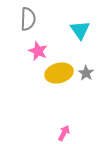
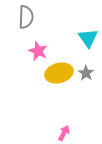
gray semicircle: moved 2 px left, 2 px up
cyan triangle: moved 8 px right, 8 px down
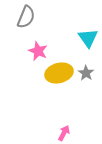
gray semicircle: rotated 20 degrees clockwise
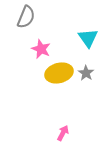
pink star: moved 3 px right, 2 px up
pink arrow: moved 1 px left
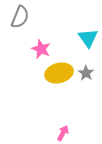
gray semicircle: moved 6 px left
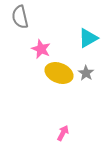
gray semicircle: rotated 145 degrees clockwise
cyan triangle: rotated 35 degrees clockwise
yellow ellipse: rotated 36 degrees clockwise
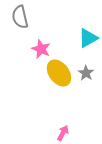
yellow ellipse: rotated 32 degrees clockwise
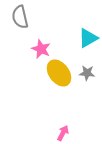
gray star: moved 1 px right; rotated 28 degrees counterclockwise
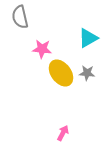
pink star: moved 1 px right; rotated 18 degrees counterclockwise
yellow ellipse: moved 2 px right
